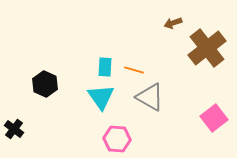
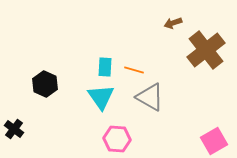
brown cross: moved 1 px left, 2 px down
pink square: moved 23 px down; rotated 8 degrees clockwise
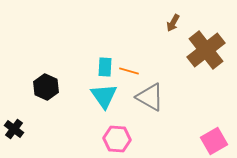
brown arrow: rotated 42 degrees counterclockwise
orange line: moved 5 px left, 1 px down
black hexagon: moved 1 px right, 3 px down
cyan triangle: moved 3 px right, 1 px up
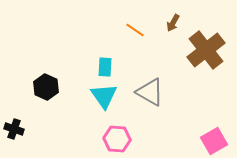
orange line: moved 6 px right, 41 px up; rotated 18 degrees clockwise
gray triangle: moved 5 px up
black cross: rotated 18 degrees counterclockwise
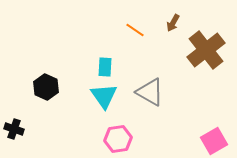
pink hexagon: moved 1 px right; rotated 12 degrees counterclockwise
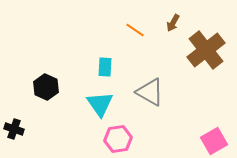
cyan triangle: moved 4 px left, 8 px down
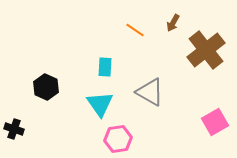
pink square: moved 1 px right, 19 px up
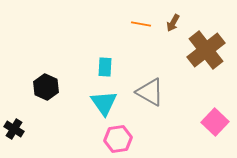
orange line: moved 6 px right, 6 px up; rotated 24 degrees counterclockwise
cyan triangle: moved 4 px right, 1 px up
pink square: rotated 16 degrees counterclockwise
black cross: rotated 12 degrees clockwise
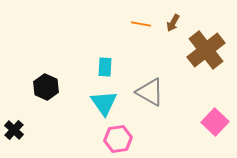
black cross: moved 1 px down; rotated 12 degrees clockwise
